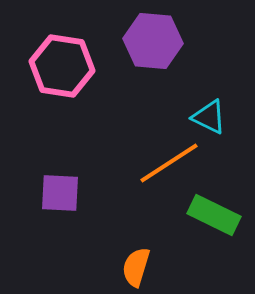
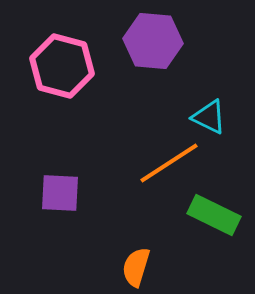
pink hexagon: rotated 6 degrees clockwise
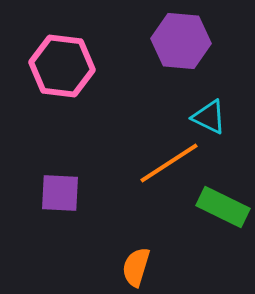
purple hexagon: moved 28 px right
pink hexagon: rotated 8 degrees counterclockwise
green rectangle: moved 9 px right, 8 px up
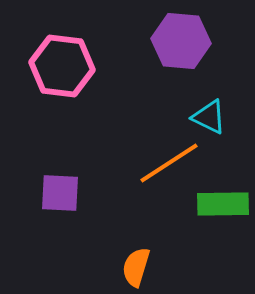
green rectangle: moved 3 px up; rotated 27 degrees counterclockwise
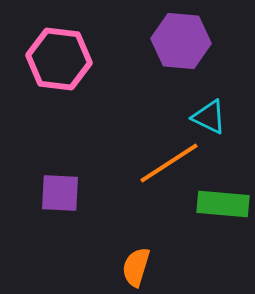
pink hexagon: moved 3 px left, 7 px up
green rectangle: rotated 6 degrees clockwise
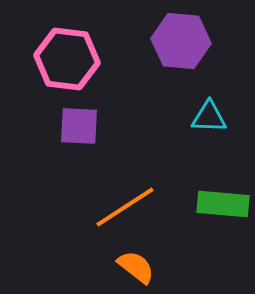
pink hexagon: moved 8 px right
cyan triangle: rotated 24 degrees counterclockwise
orange line: moved 44 px left, 44 px down
purple square: moved 19 px right, 67 px up
orange semicircle: rotated 111 degrees clockwise
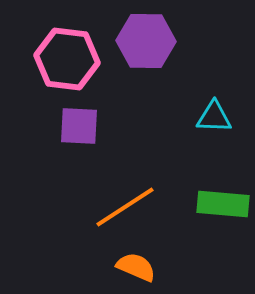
purple hexagon: moved 35 px left; rotated 4 degrees counterclockwise
cyan triangle: moved 5 px right
orange semicircle: rotated 15 degrees counterclockwise
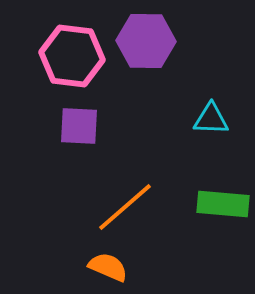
pink hexagon: moved 5 px right, 3 px up
cyan triangle: moved 3 px left, 2 px down
orange line: rotated 8 degrees counterclockwise
orange semicircle: moved 28 px left
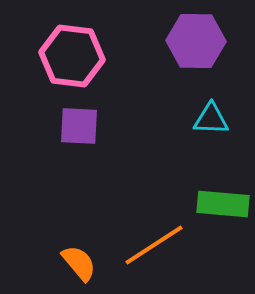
purple hexagon: moved 50 px right
orange line: moved 29 px right, 38 px down; rotated 8 degrees clockwise
orange semicircle: moved 29 px left, 4 px up; rotated 27 degrees clockwise
